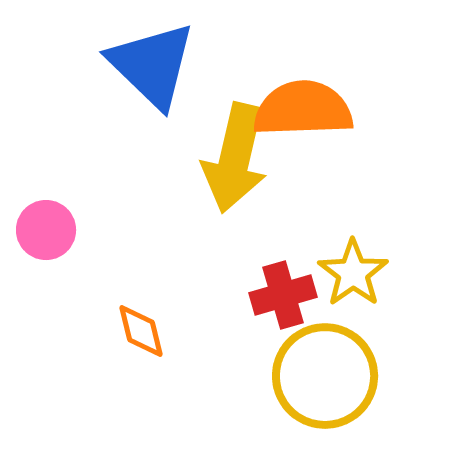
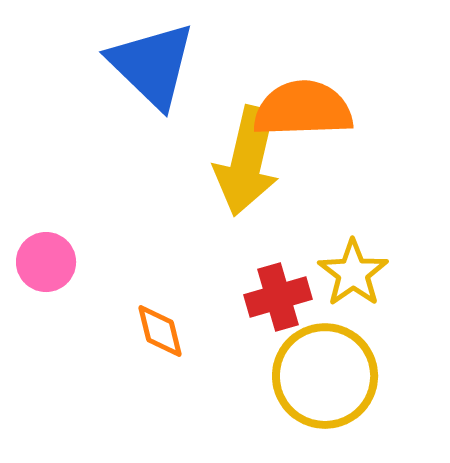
yellow arrow: moved 12 px right, 3 px down
pink circle: moved 32 px down
red cross: moved 5 px left, 2 px down
orange diamond: moved 19 px right
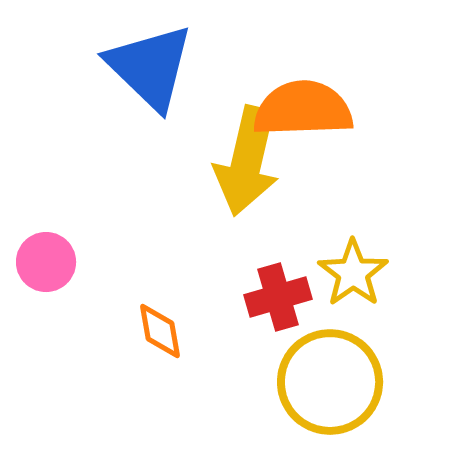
blue triangle: moved 2 px left, 2 px down
orange diamond: rotated 4 degrees clockwise
yellow circle: moved 5 px right, 6 px down
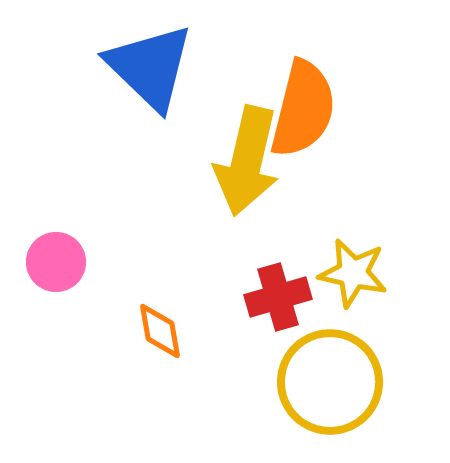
orange semicircle: rotated 106 degrees clockwise
pink circle: moved 10 px right
yellow star: rotated 24 degrees counterclockwise
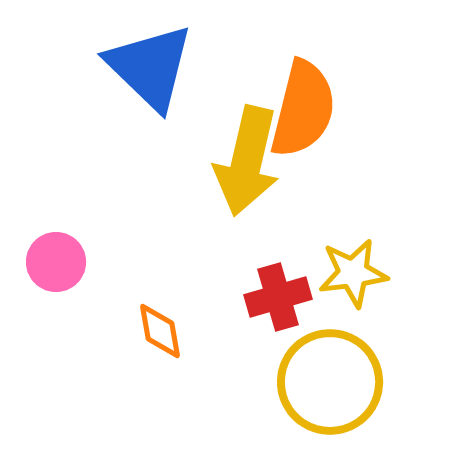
yellow star: rotated 20 degrees counterclockwise
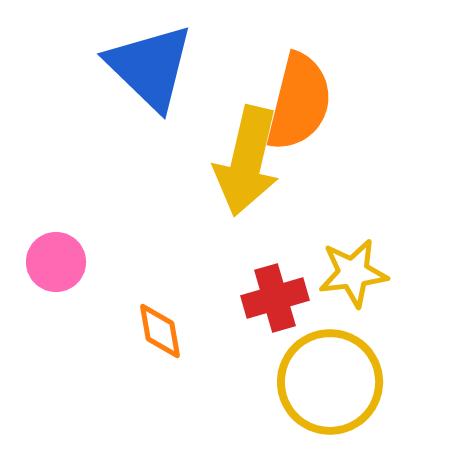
orange semicircle: moved 4 px left, 7 px up
red cross: moved 3 px left, 1 px down
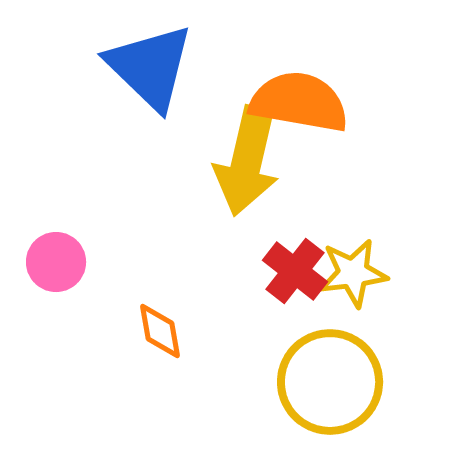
orange semicircle: rotated 94 degrees counterclockwise
red cross: moved 20 px right, 27 px up; rotated 36 degrees counterclockwise
